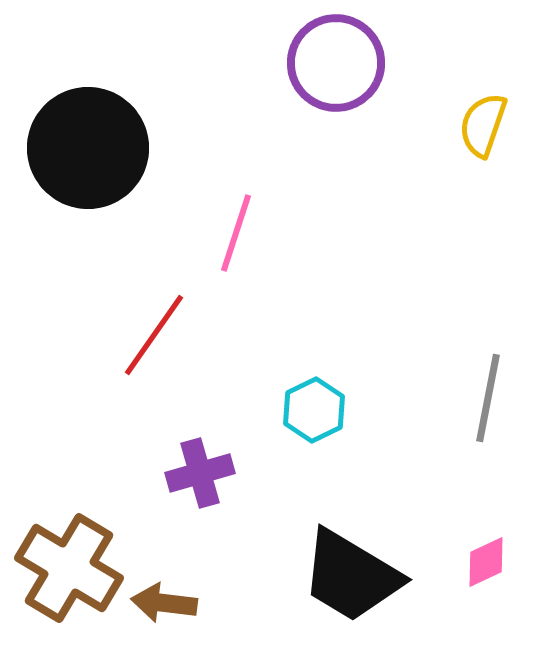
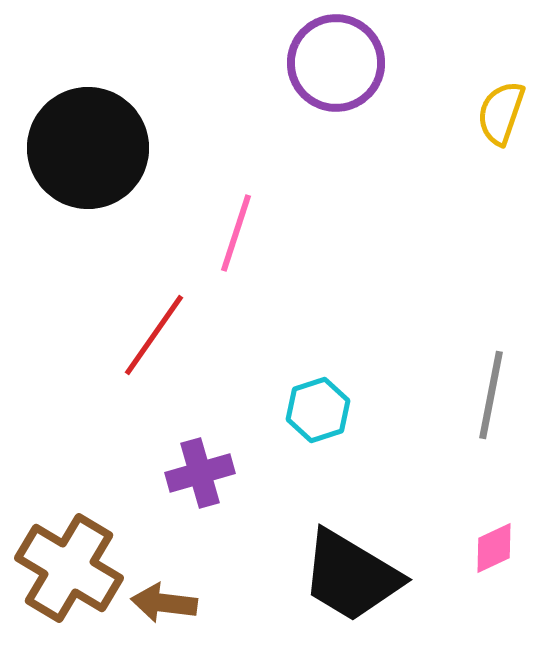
yellow semicircle: moved 18 px right, 12 px up
gray line: moved 3 px right, 3 px up
cyan hexagon: moved 4 px right; rotated 8 degrees clockwise
pink diamond: moved 8 px right, 14 px up
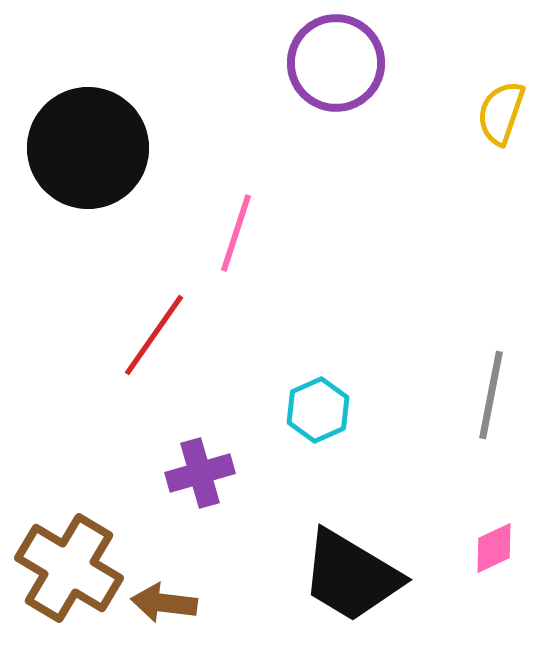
cyan hexagon: rotated 6 degrees counterclockwise
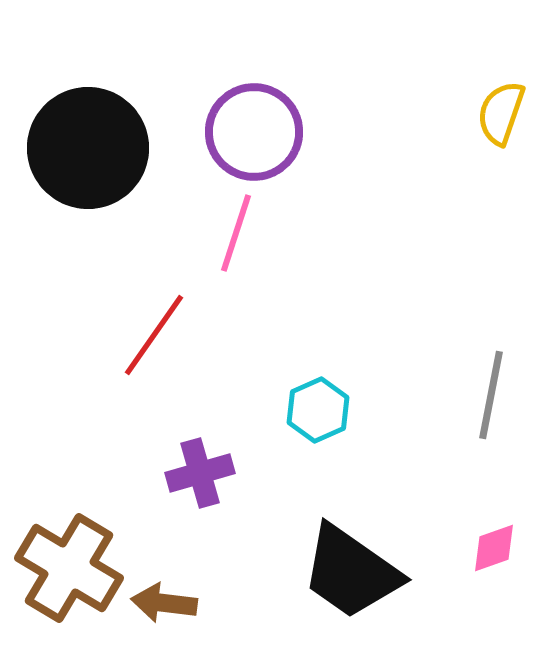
purple circle: moved 82 px left, 69 px down
pink diamond: rotated 6 degrees clockwise
black trapezoid: moved 4 px up; rotated 4 degrees clockwise
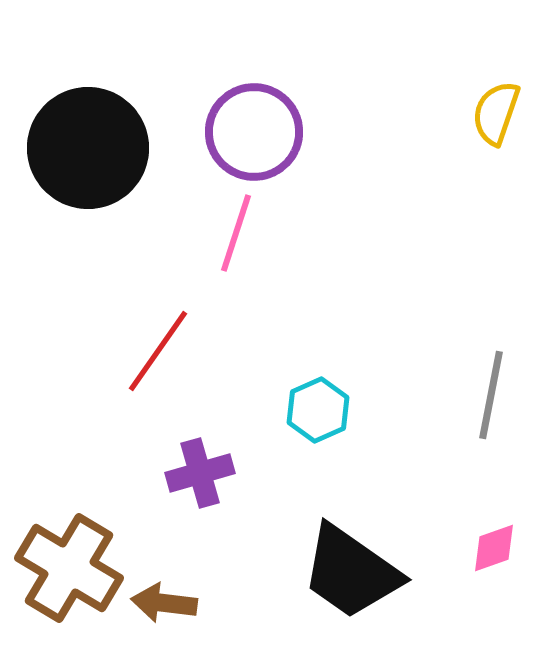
yellow semicircle: moved 5 px left
red line: moved 4 px right, 16 px down
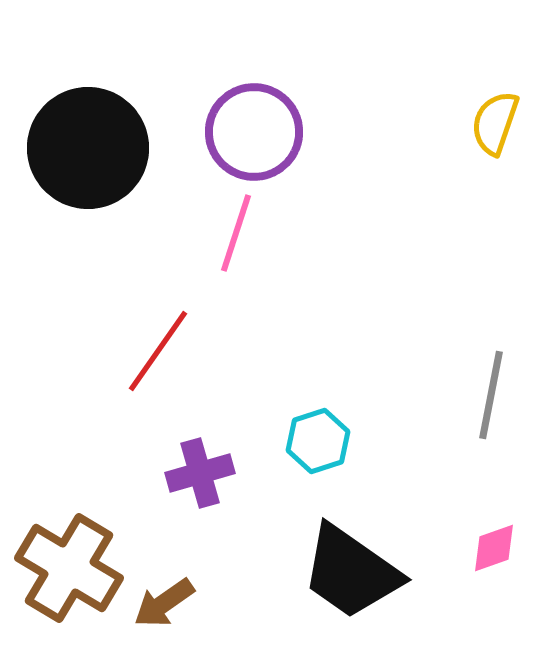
yellow semicircle: moved 1 px left, 10 px down
cyan hexagon: moved 31 px down; rotated 6 degrees clockwise
brown arrow: rotated 42 degrees counterclockwise
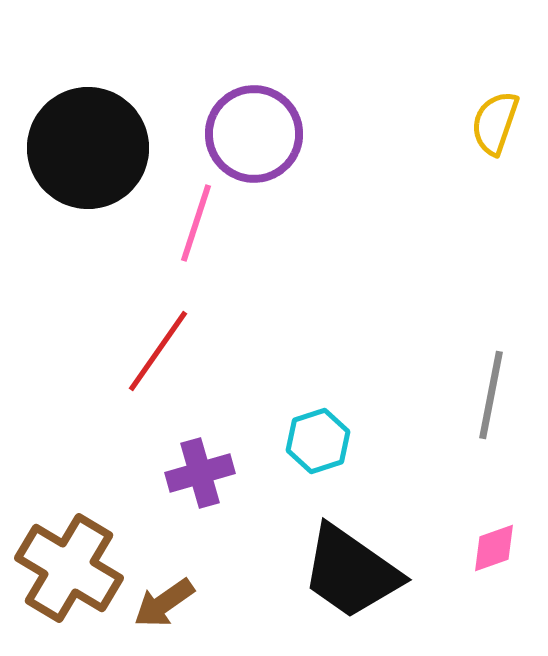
purple circle: moved 2 px down
pink line: moved 40 px left, 10 px up
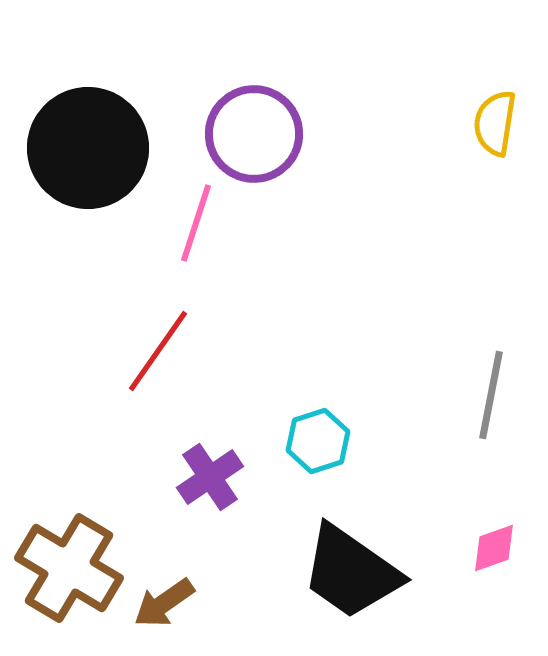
yellow semicircle: rotated 10 degrees counterclockwise
purple cross: moved 10 px right, 4 px down; rotated 18 degrees counterclockwise
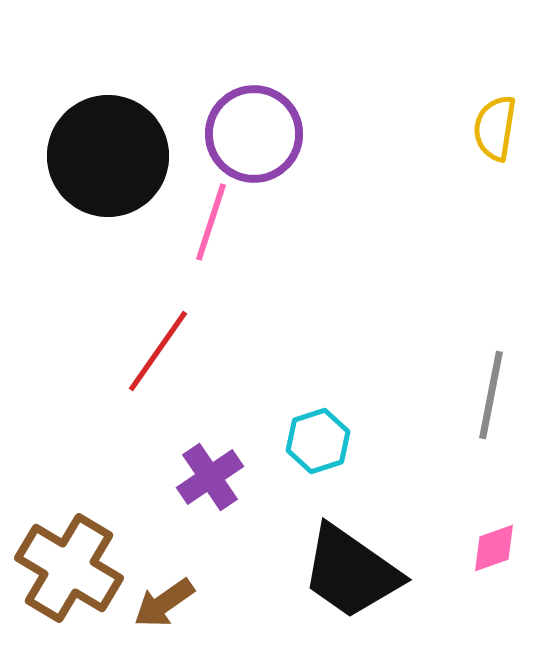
yellow semicircle: moved 5 px down
black circle: moved 20 px right, 8 px down
pink line: moved 15 px right, 1 px up
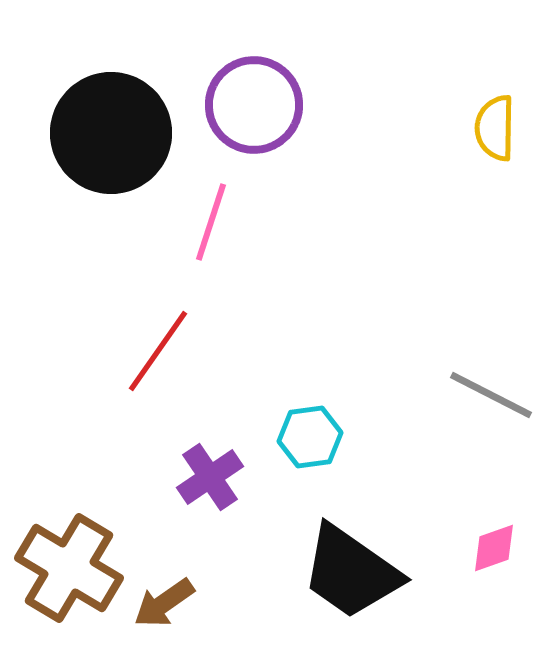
yellow semicircle: rotated 8 degrees counterclockwise
purple circle: moved 29 px up
black circle: moved 3 px right, 23 px up
gray line: rotated 74 degrees counterclockwise
cyan hexagon: moved 8 px left, 4 px up; rotated 10 degrees clockwise
